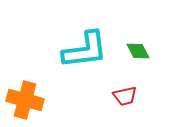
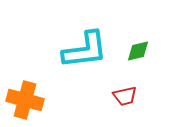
green diamond: rotated 75 degrees counterclockwise
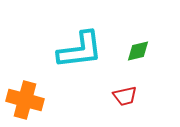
cyan L-shape: moved 5 px left
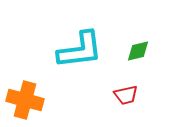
red trapezoid: moved 1 px right, 1 px up
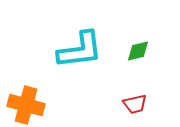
red trapezoid: moved 9 px right, 9 px down
orange cross: moved 1 px right, 5 px down
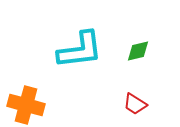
red trapezoid: rotated 45 degrees clockwise
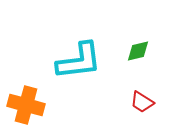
cyan L-shape: moved 1 px left, 11 px down
red trapezoid: moved 7 px right, 2 px up
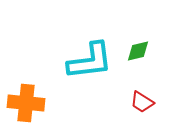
cyan L-shape: moved 11 px right
orange cross: moved 2 px up; rotated 9 degrees counterclockwise
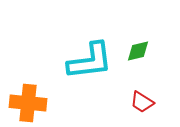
orange cross: moved 2 px right
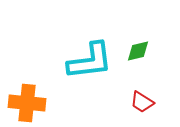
orange cross: moved 1 px left
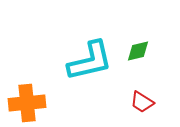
cyan L-shape: rotated 6 degrees counterclockwise
orange cross: rotated 12 degrees counterclockwise
